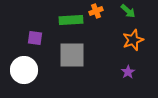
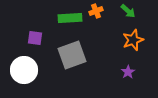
green rectangle: moved 1 px left, 2 px up
gray square: rotated 20 degrees counterclockwise
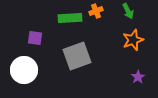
green arrow: rotated 21 degrees clockwise
gray square: moved 5 px right, 1 px down
purple star: moved 10 px right, 5 px down
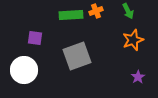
green rectangle: moved 1 px right, 3 px up
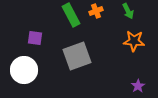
green rectangle: rotated 65 degrees clockwise
orange star: moved 1 px right, 1 px down; rotated 25 degrees clockwise
purple star: moved 9 px down
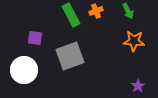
gray square: moved 7 px left
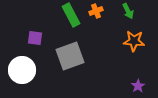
white circle: moved 2 px left
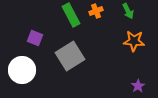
purple square: rotated 14 degrees clockwise
gray square: rotated 12 degrees counterclockwise
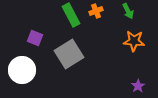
gray square: moved 1 px left, 2 px up
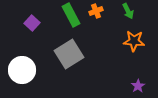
purple square: moved 3 px left, 15 px up; rotated 21 degrees clockwise
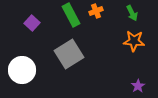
green arrow: moved 4 px right, 2 px down
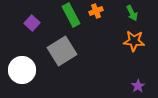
gray square: moved 7 px left, 3 px up
